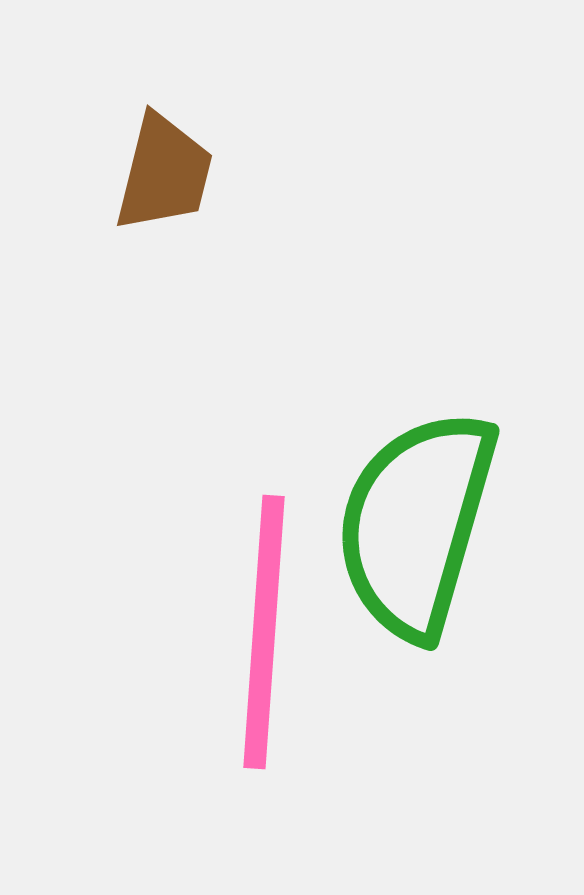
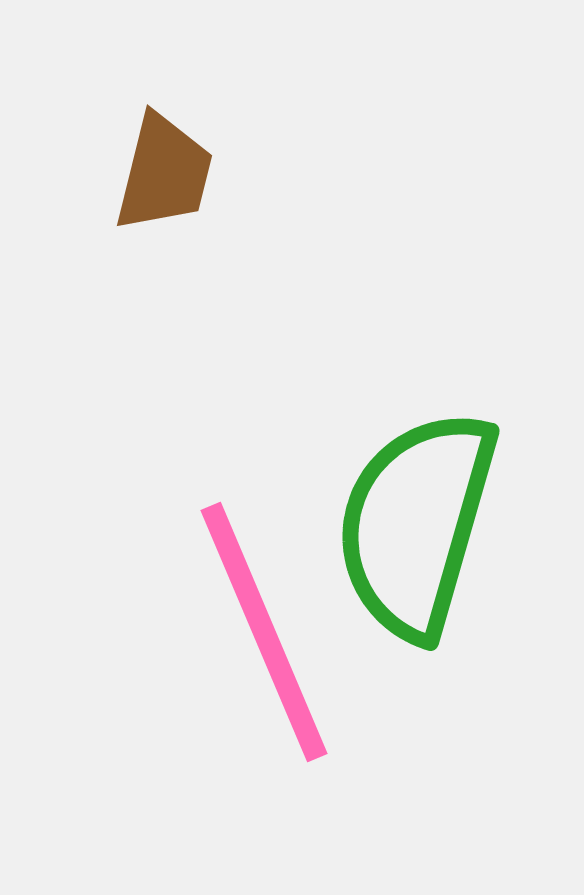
pink line: rotated 27 degrees counterclockwise
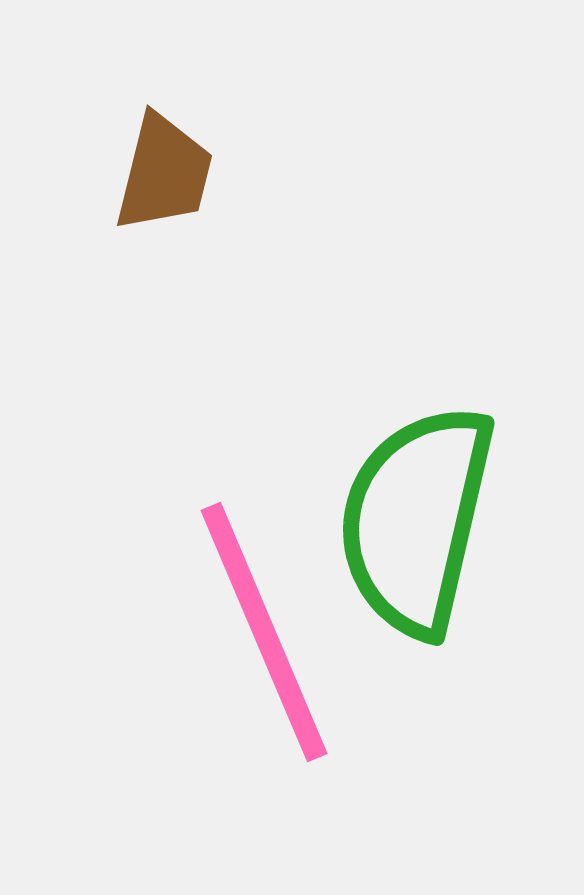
green semicircle: moved 4 px up; rotated 3 degrees counterclockwise
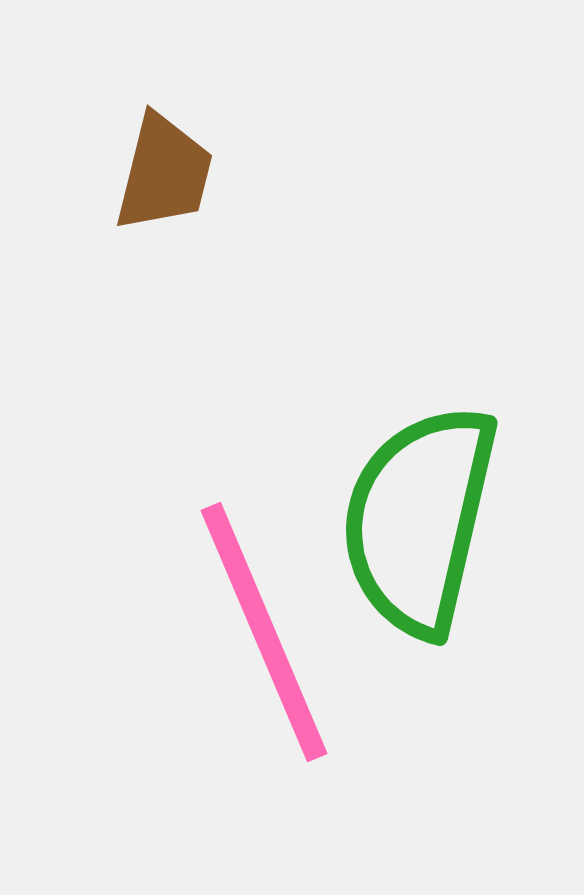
green semicircle: moved 3 px right
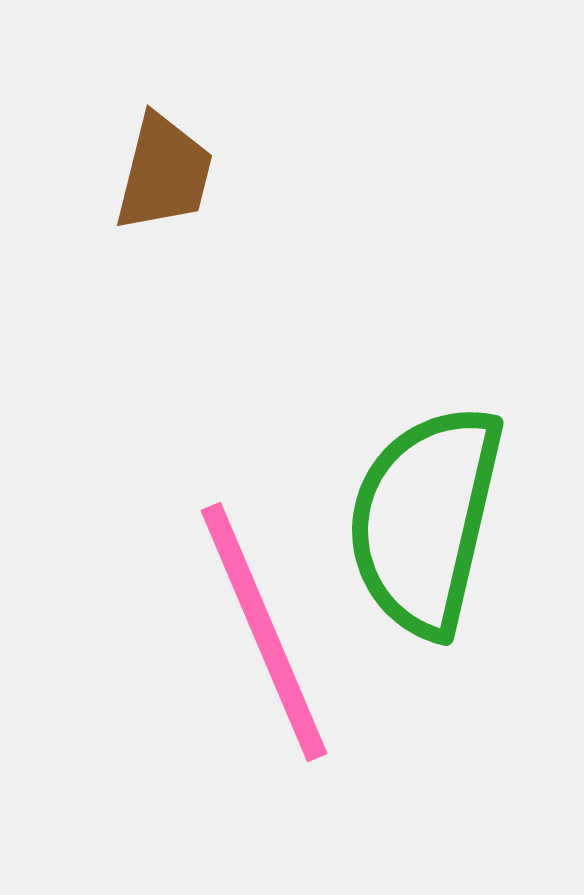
green semicircle: moved 6 px right
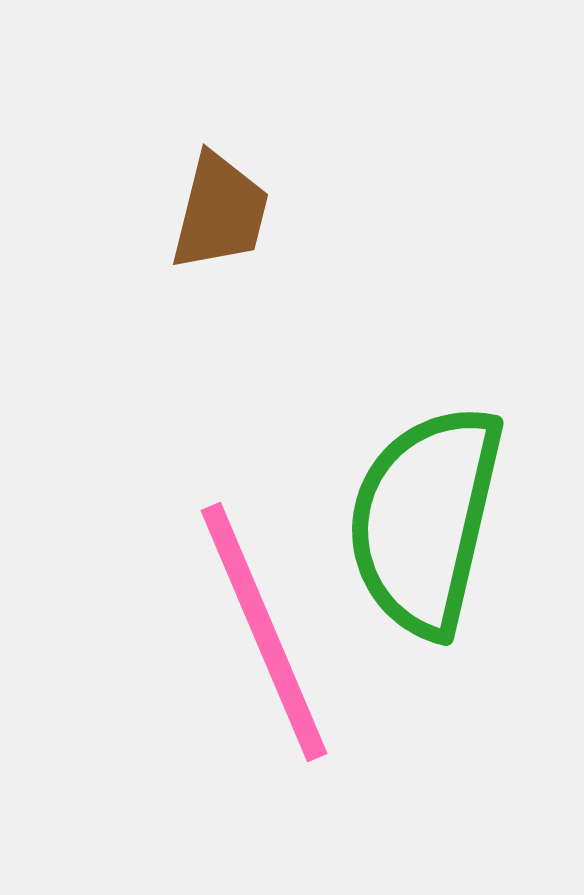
brown trapezoid: moved 56 px right, 39 px down
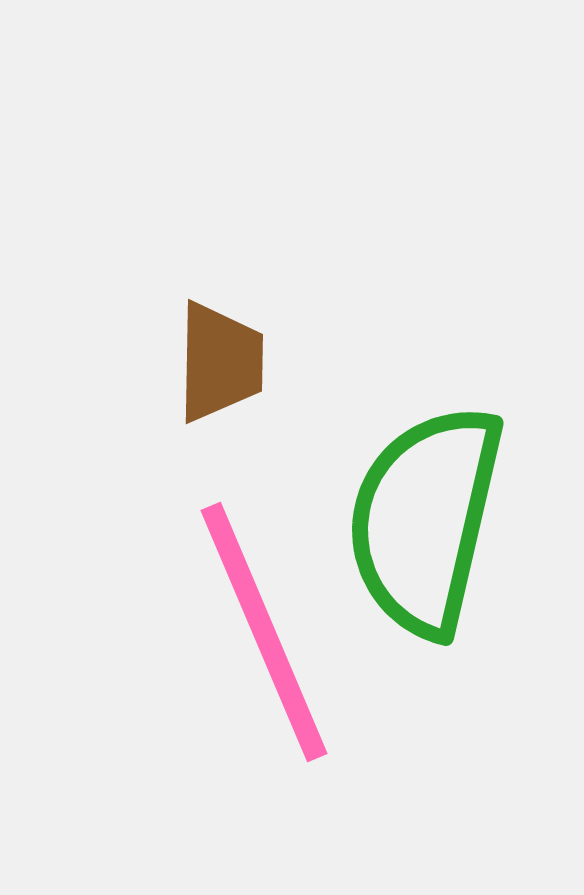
brown trapezoid: moved 150 px down; rotated 13 degrees counterclockwise
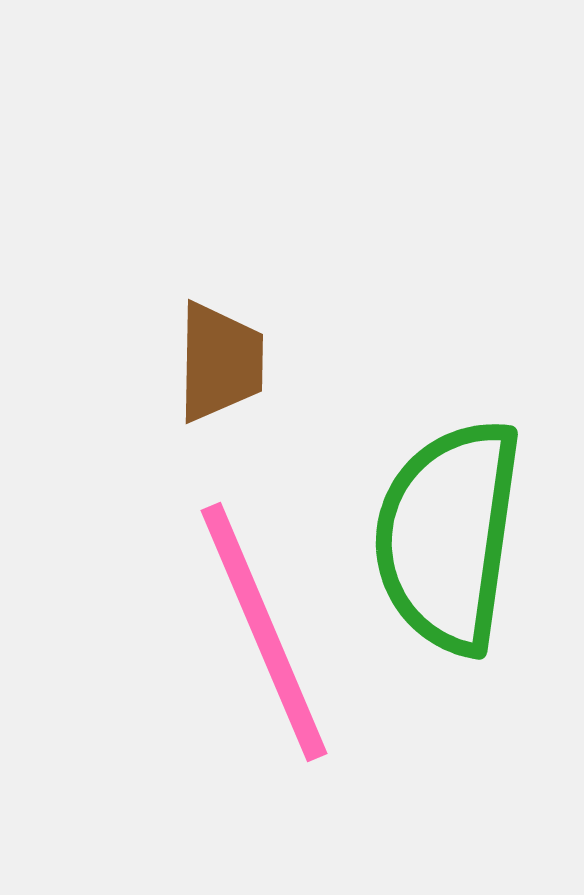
green semicircle: moved 23 px right, 16 px down; rotated 5 degrees counterclockwise
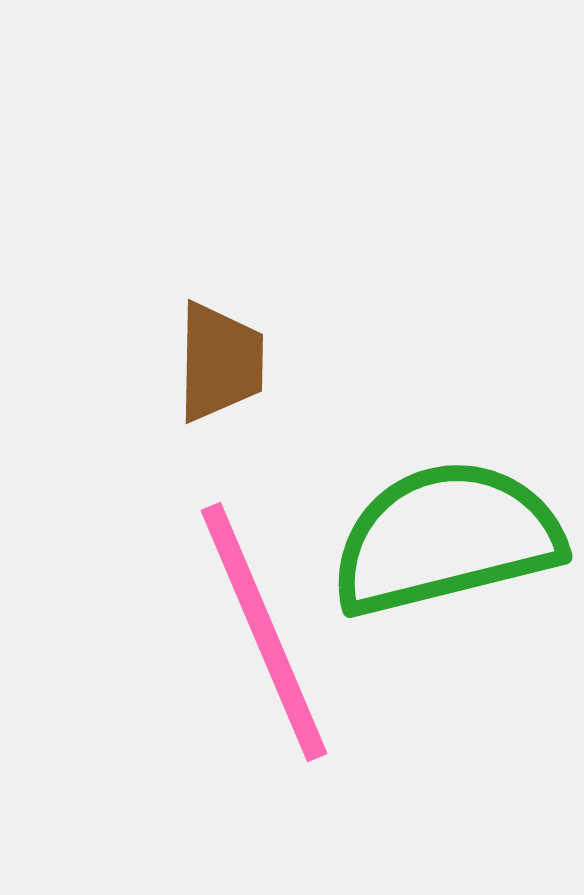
green semicircle: moved 2 px left, 2 px down; rotated 68 degrees clockwise
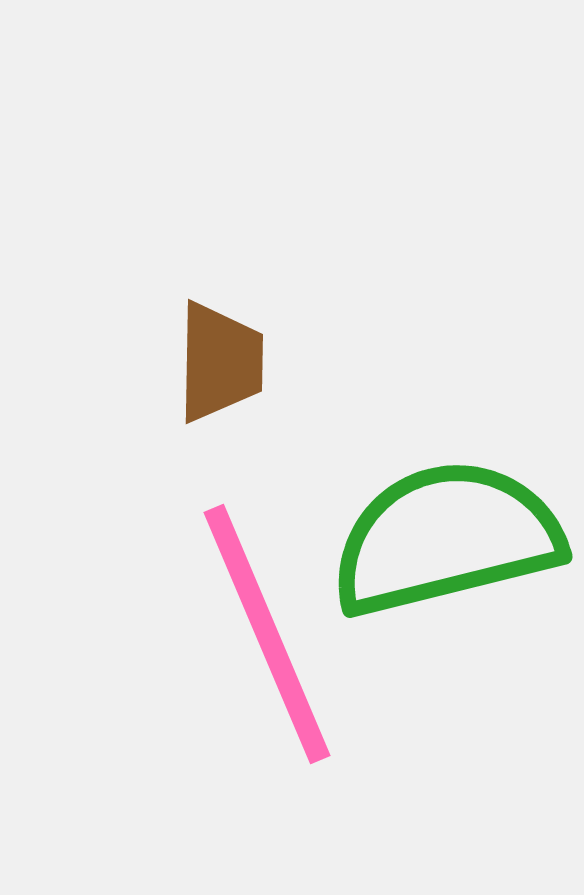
pink line: moved 3 px right, 2 px down
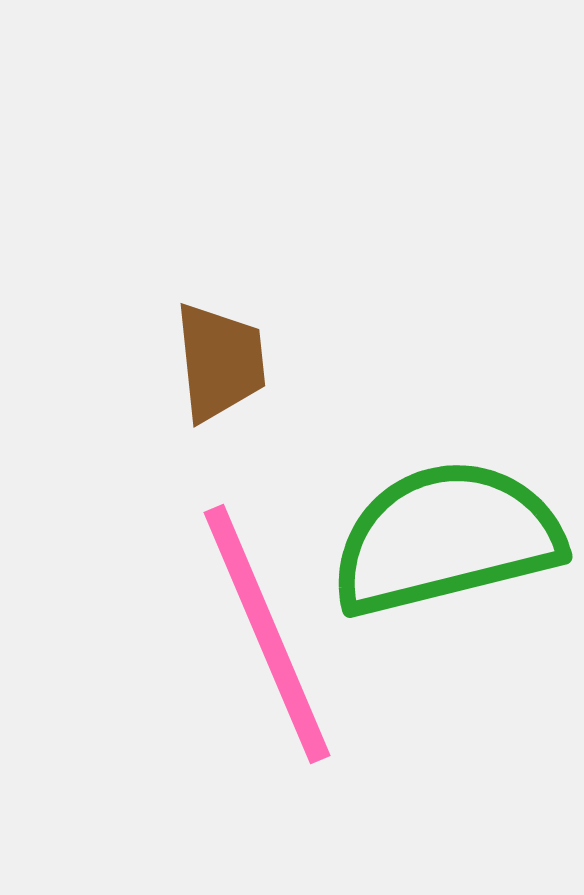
brown trapezoid: rotated 7 degrees counterclockwise
